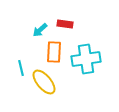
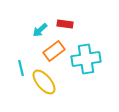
orange rectangle: moved 1 px up; rotated 50 degrees clockwise
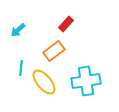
red rectangle: moved 1 px right; rotated 56 degrees counterclockwise
cyan arrow: moved 22 px left
cyan cross: moved 22 px down
cyan line: rotated 21 degrees clockwise
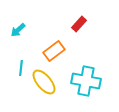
red rectangle: moved 13 px right
cyan cross: rotated 20 degrees clockwise
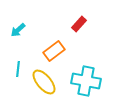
cyan line: moved 3 px left, 1 px down
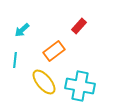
red rectangle: moved 2 px down
cyan arrow: moved 4 px right
cyan line: moved 3 px left, 9 px up
cyan cross: moved 6 px left, 5 px down
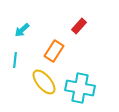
orange rectangle: rotated 20 degrees counterclockwise
cyan cross: moved 2 px down
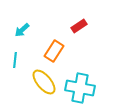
red rectangle: rotated 14 degrees clockwise
